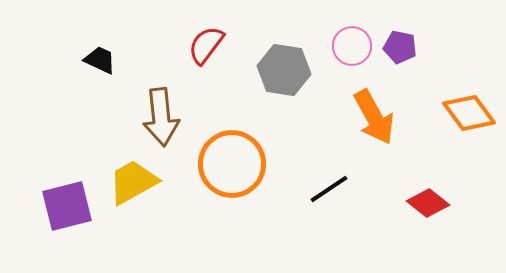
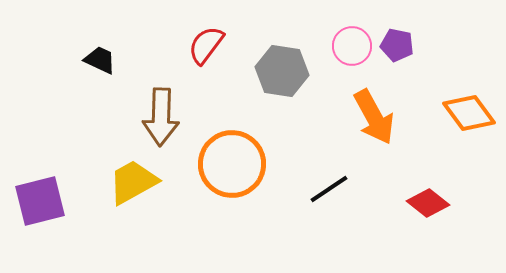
purple pentagon: moved 3 px left, 2 px up
gray hexagon: moved 2 px left, 1 px down
brown arrow: rotated 8 degrees clockwise
purple square: moved 27 px left, 5 px up
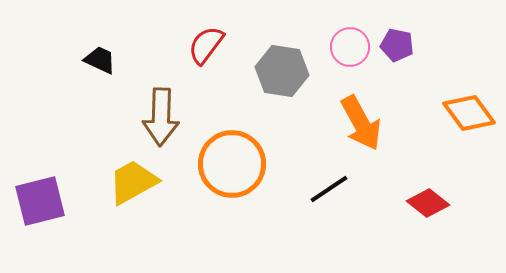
pink circle: moved 2 px left, 1 px down
orange arrow: moved 13 px left, 6 px down
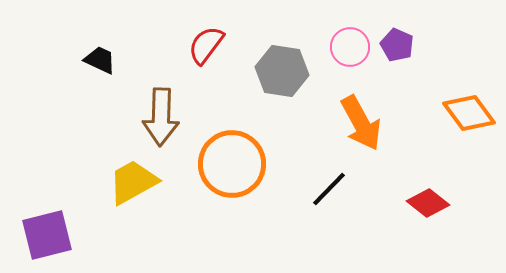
purple pentagon: rotated 12 degrees clockwise
black line: rotated 12 degrees counterclockwise
purple square: moved 7 px right, 34 px down
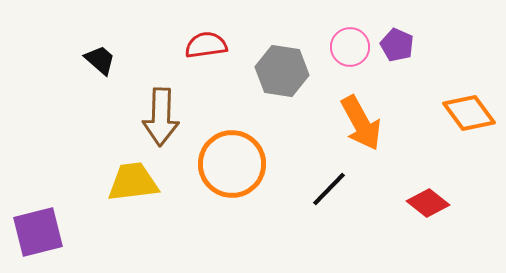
red semicircle: rotated 45 degrees clockwise
black trapezoid: rotated 16 degrees clockwise
yellow trapezoid: rotated 22 degrees clockwise
purple square: moved 9 px left, 3 px up
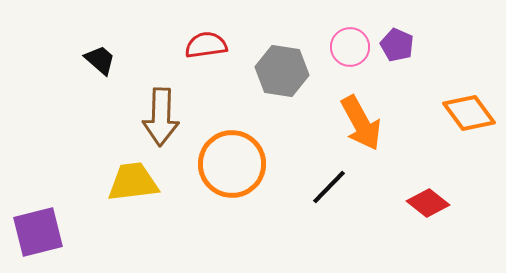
black line: moved 2 px up
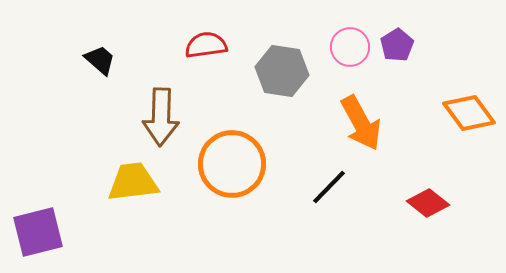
purple pentagon: rotated 16 degrees clockwise
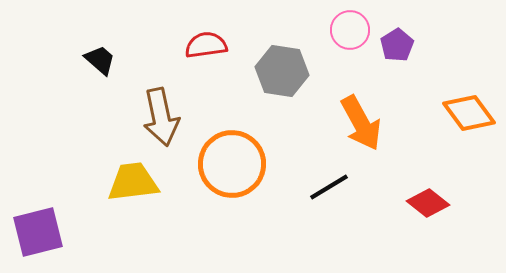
pink circle: moved 17 px up
brown arrow: rotated 14 degrees counterclockwise
black line: rotated 15 degrees clockwise
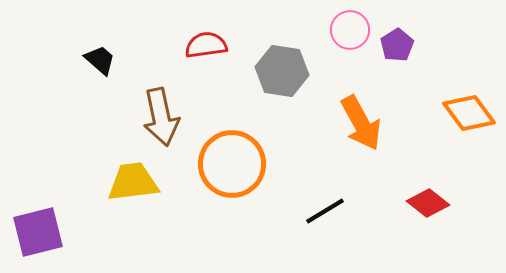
black line: moved 4 px left, 24 px down
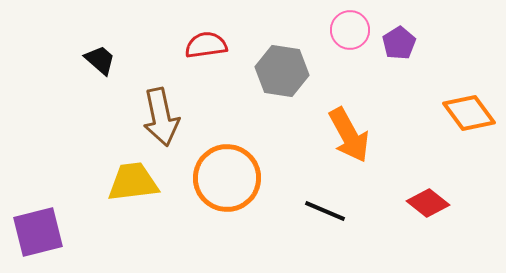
purple pentagon: moved 2 px right, 2 px up
orange arrow: moved 12 px left, 12 px down
orange circle: moved 5 px left, 14 px down
black line: rotated 54 degrees clockwise
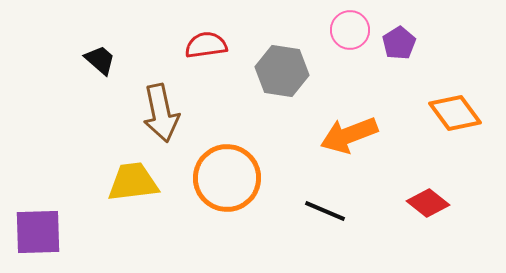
orange diamond: moved 14 px left
brown arrow: moved 4 px up
orange arrow: rotated 98 degrees clockwise
purple square: rotated 12 degrees clockwise
